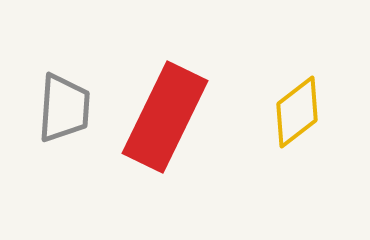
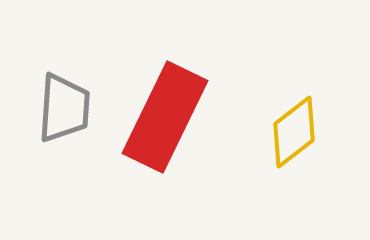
yellow diamond: moved 3 px left, 20 px down
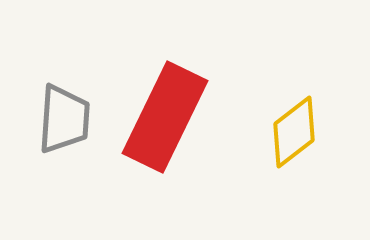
gray trapezoid: moved 11 px down
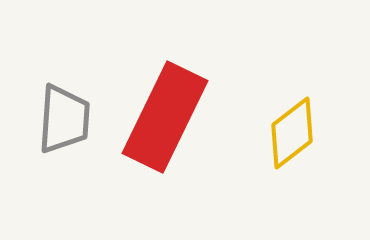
yellow diamond: moved 2 px left, 1 px down
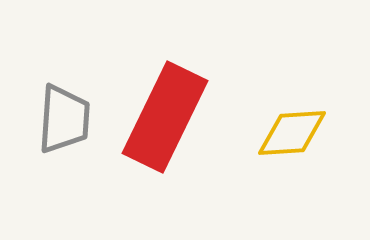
yellow diamond: rotated 34 degrees clockwise
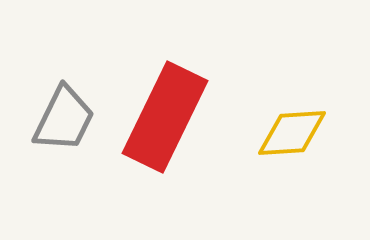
gray trapezoid: rotated 22 degrees clockwise
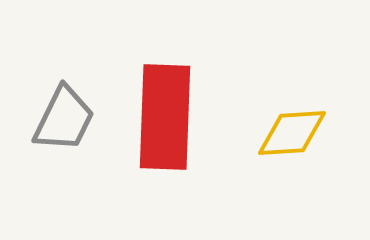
red rectangle: rotated 24 degrees counterclockwise
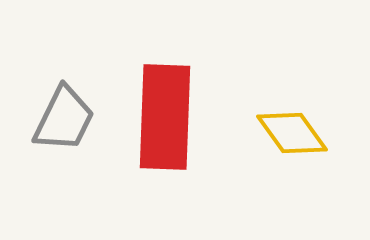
yellow diamond: rotated 58 degrees clockwise
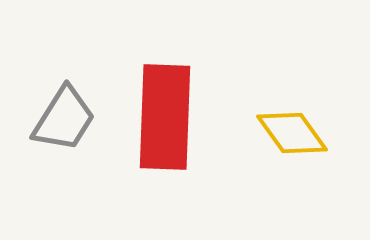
gray trapezoid: rotated 6 degrees clockwise
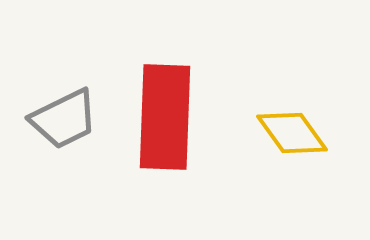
gray trapezoid: rotated 32 degrees clockwise
